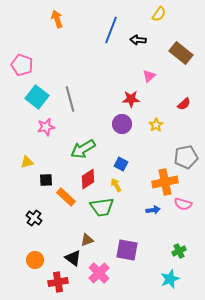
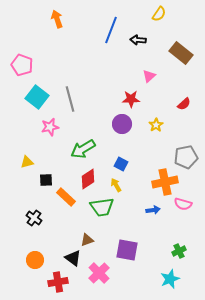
pink star: moved 4 px right
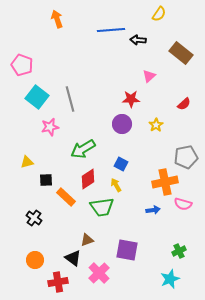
blue line: rotated 64 degrees clockwise
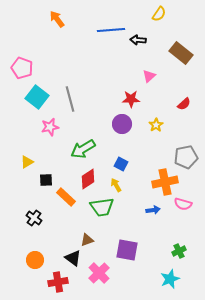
orange arrow: rotated 18 degrees counterclockwise
pink pentagon: moved 3 px down
yellow triangle: rotated 16 degrees counterclockwise
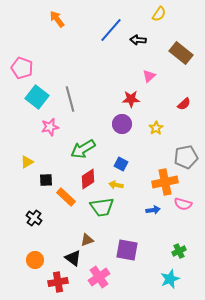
blue line: rotated 44 degrees counterclockwise
yellow star: moved 3 px down
yellow arrow: rotated 48 degrees counterclockwise
pink cross: moved 4 px down; rotated 10 degrees clockwise
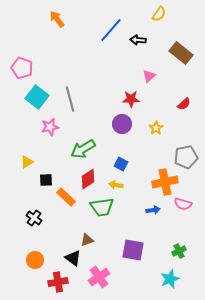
purple square: moved 6 px right
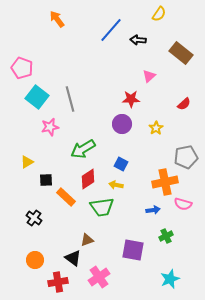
green cross: moved 13 px left, 15 px up
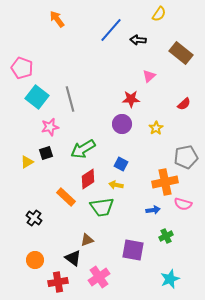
black square: moved 27 px up; rotated 16 degrees counterclockwise
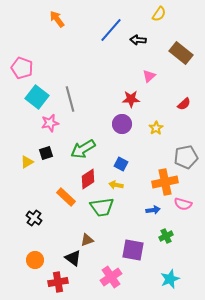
pink star: moved 4 px up
pink cross: moved 12 px right
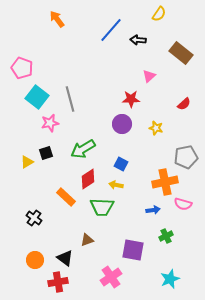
yellow star: rotated 24 degrees counterclockwise
green trapezoid: rotated 10 degrees clockwise
black triangle: moved 8 px left
